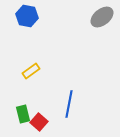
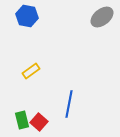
green rectangle: moved 1 px left, 6 px down
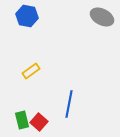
gray ellipse: rotated 65 degrees clockwise
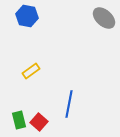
gray ellipse: moved 2 px right, 1 px down; rotated 15 degrees clockwise
green rectangle: moved 3 px left
